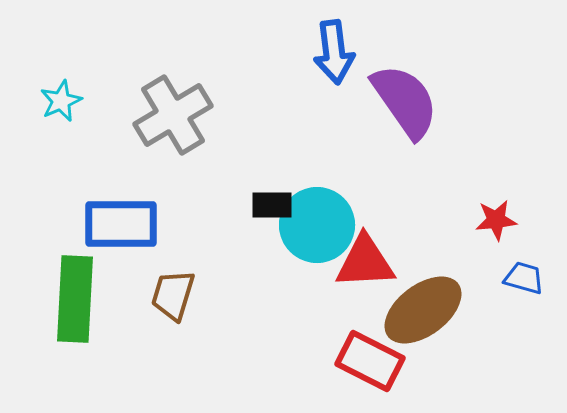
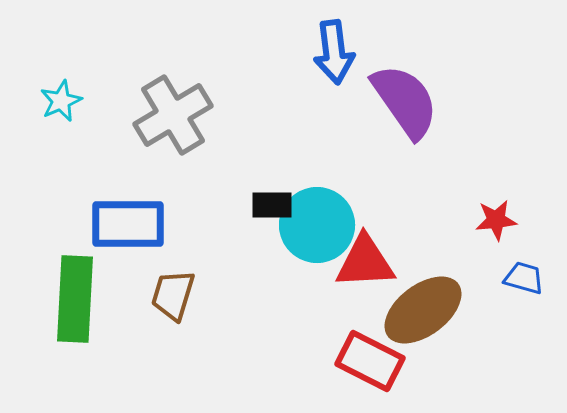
blue rectangle: moved 7 px right
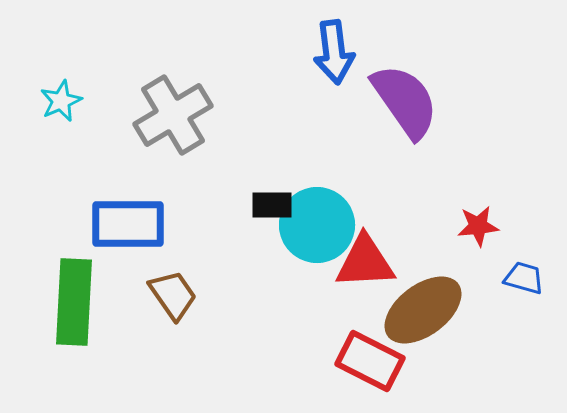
red star: moved 18 px left, 6 px down
brown trapezoid: rotated 128 degrees clockwise
green rectangle: moved 1 px left, 3 px down
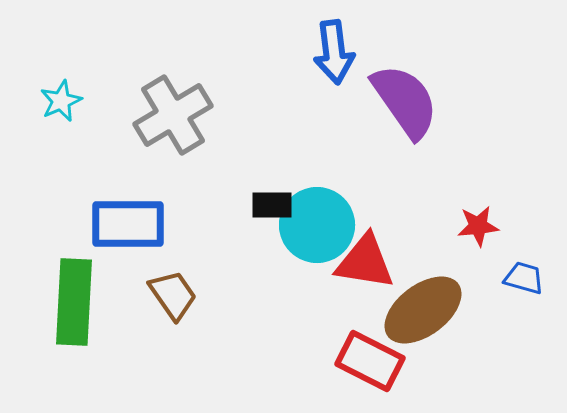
red triangle: rotated 12 degrees clockwise
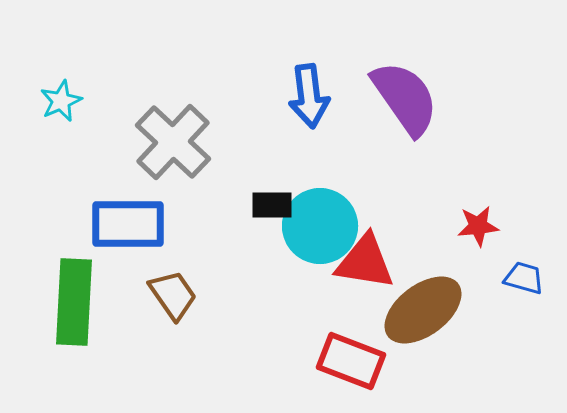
blue arrow: moved 25 px left, 44 px down
purple semicircle: moved 3 px up
gray cross: moved 27 px down; rotated 16 degrees counterclockwise
cyan circle: moved 3 px right, 1 px down
red rectangle: moved 19 px left; rotated 6 degrees counterclockwise
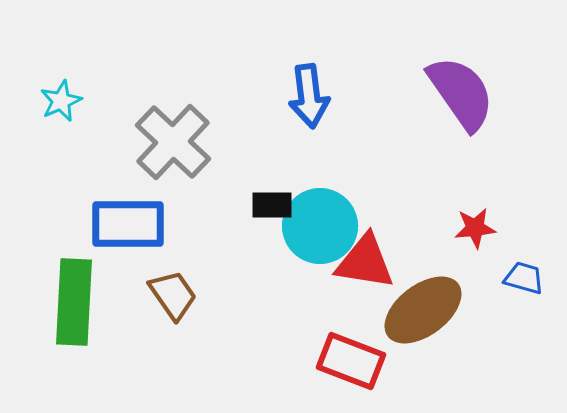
purple semicircle: moved 56 px right, 5 px up
red star: moved 3 px left, 2 px down
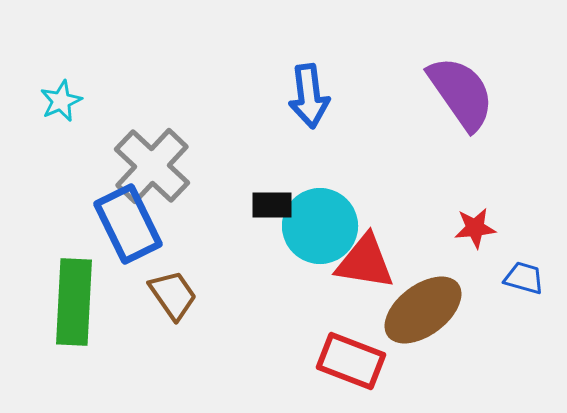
gray cross: moved 21 px left, 24 px down
blue rectangle: rotated 64 degrees clockwise
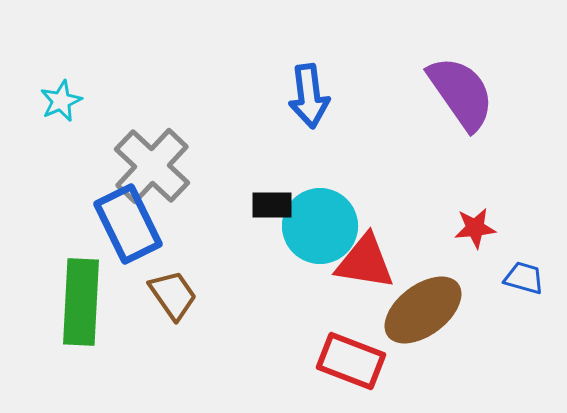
green rectangle: moved 7 px right
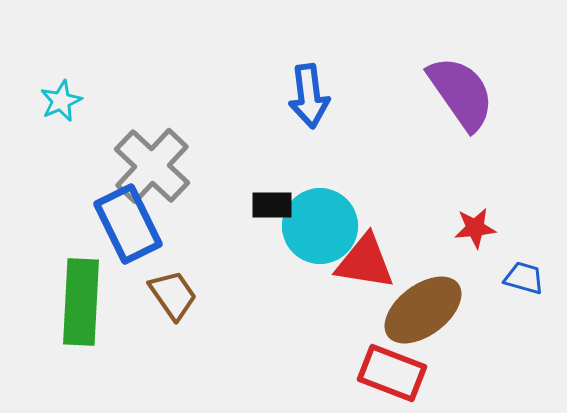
red rectangle: moved 41 px right, 12 px down
